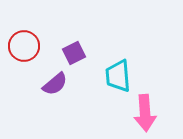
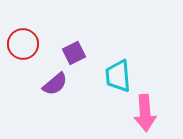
red circle: moved 1 px left, 2 px up
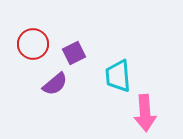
red circle: moved 10 px right
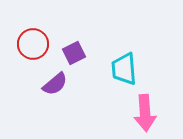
cyan trapezoid: moved 6 px right, 7 px up
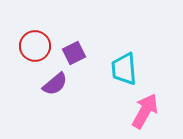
red circle: moved 2 px right, 2 px down
pink arrow: moved 2 px up; rotated 147 degrees counterclockwise
